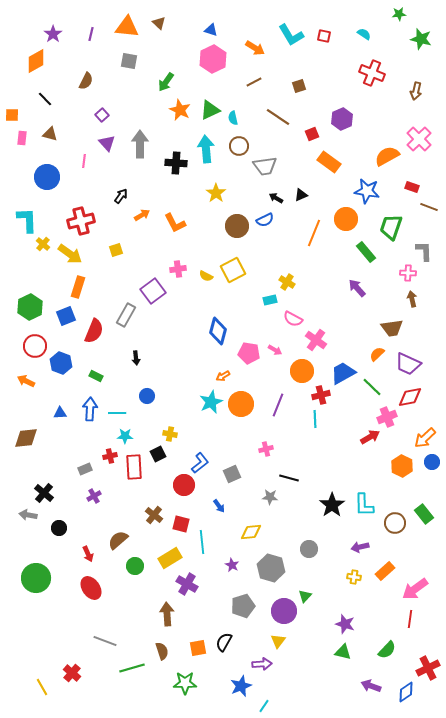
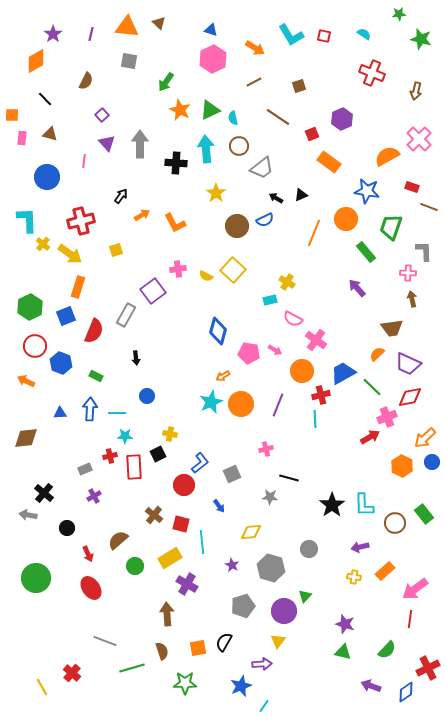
gray trapezoid at (265, 166): moved 3 px left, 2 px down; rotated 30 degrees counterclockwise
yellow square at (233, 270): rotated 20 degrees counterclockwise
black circle at (59, 528): moved 8 px right
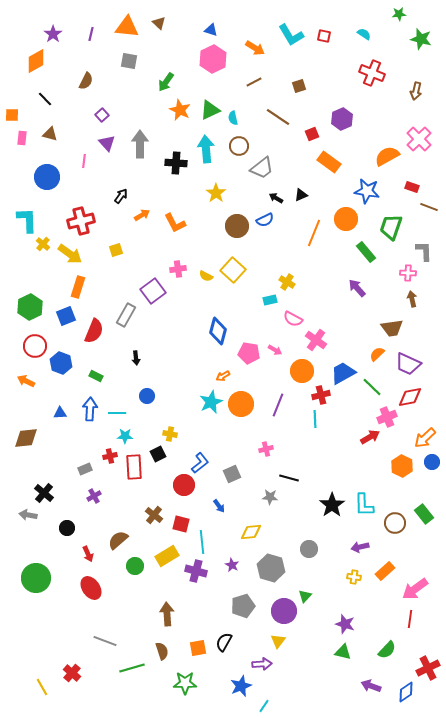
yellow rectangle at (170, 558): moved 3 px left, 2 px up
purple cross at (187, 584): moved 9 px right, 13 px up; rotated 15 degrees counterclockwise
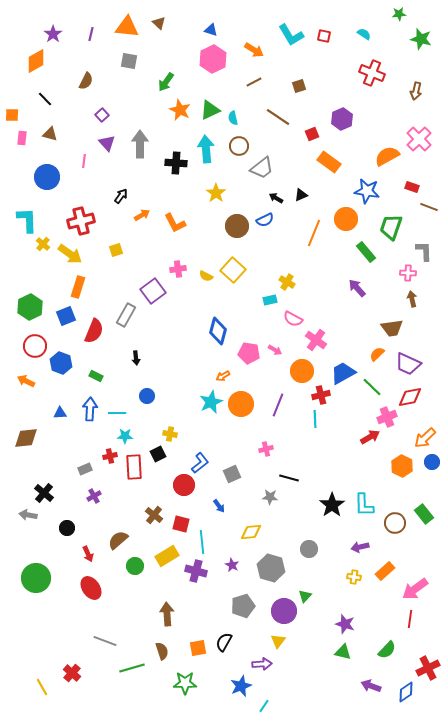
orange arrow at (255, 48): moved 1 px left, 2 px down
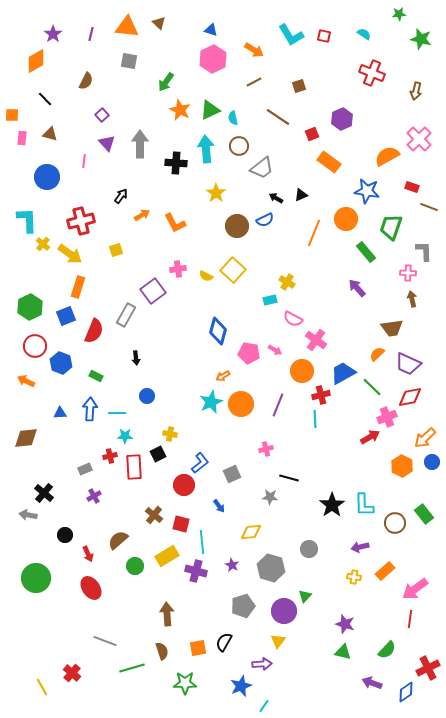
black circle at (67, 528): moved 2 px left, 7 px down
purple arrow at (371, 686): moved 1 px right, 3 px up
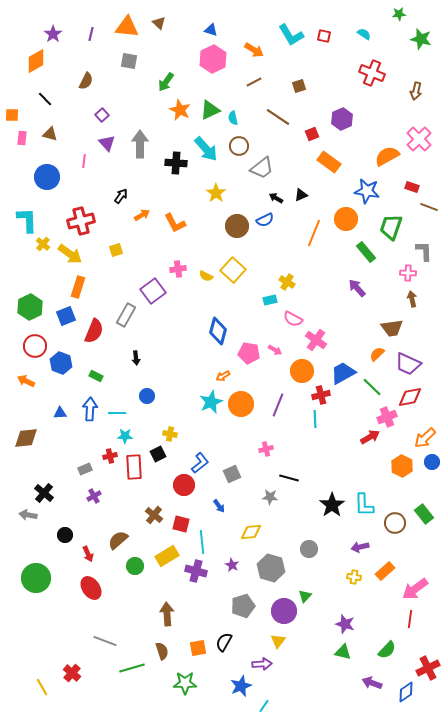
cyan arrow at (206, 149): rotated 144 degrees clockwise
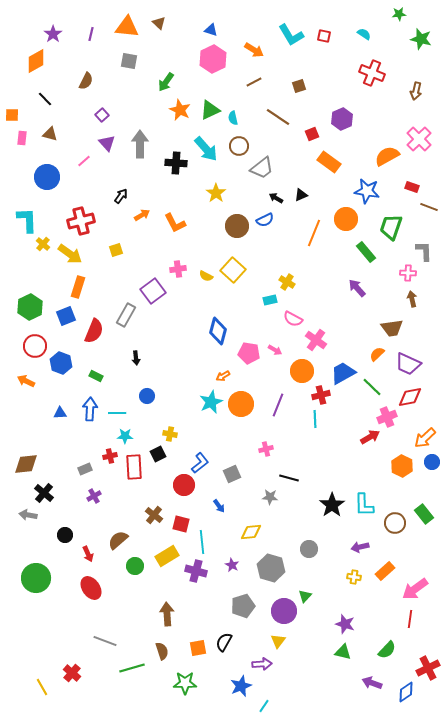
pink line at (84, 161): rotated 40 degrees clockwise
brown diamond at (26, 438): moved 26 px down
